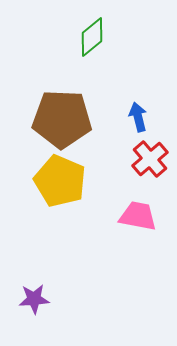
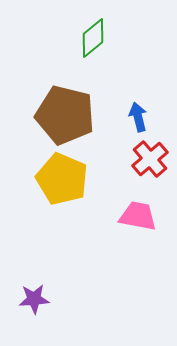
green diamond: moved 1 px right, 1 px down
brown pentagon: moved 3 px right, 4 px up; rotated 12 degrees clockwise
yellow pentagon: moved 2 px right, 2 px up
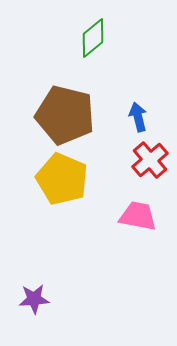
red cross: moved 1 px down
